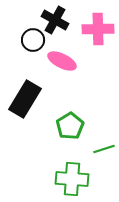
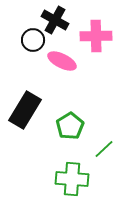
pink cross: moved 2 px left, 7 px down
black rectangle: moved 11 px down
green line: rotated 25 degrees counterclockwise
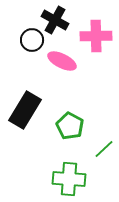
black circle: moved 1 px left
green pentagon: rotated 12 degrees counterclockwise
green cross: moved 3 px left
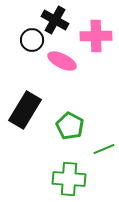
green line: rotated 20 degrees clockwise
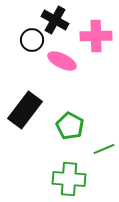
black rectangle: rotated 6 degrees clockwise
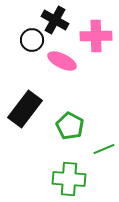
black rectangle: moved 1 px up
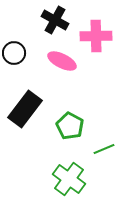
black circle: moved 18 px left, 13 px down
green cross: rotated 32 degrees clockwise
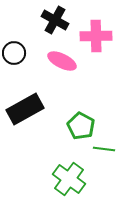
black rectangle: rotated 24 degrees clockwise
green pentagon: moved 11 px right
green line: rotated 30 degrees clockwise
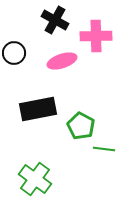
pink ellipse: rotated 44 degrees counterclockwise
black rectangle: moved 13 px right; rotated 18 degrees clockwise
green cross: moved 34 px left
